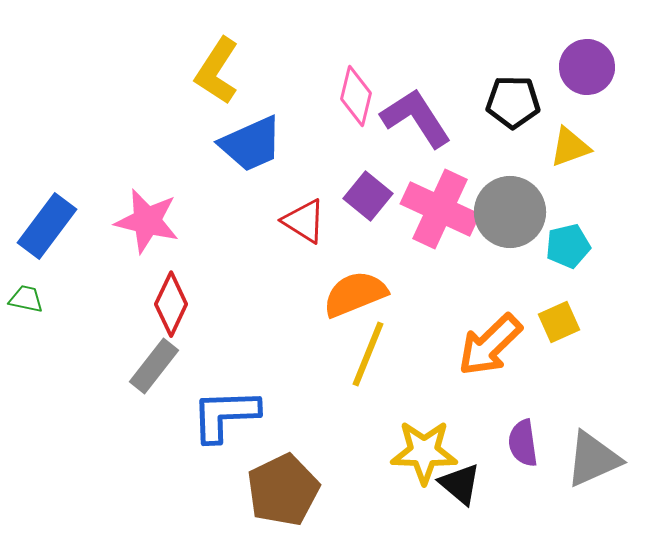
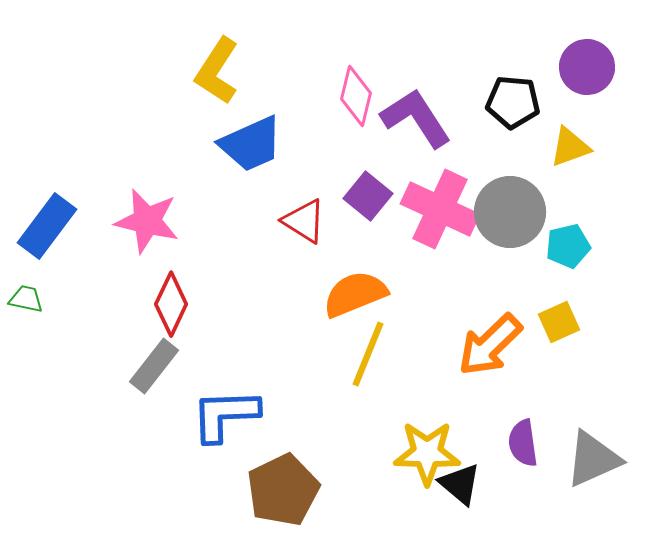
black pentagon: rotated 4 degrees clockwise
yellow star: moved 3 px right, 1 px down
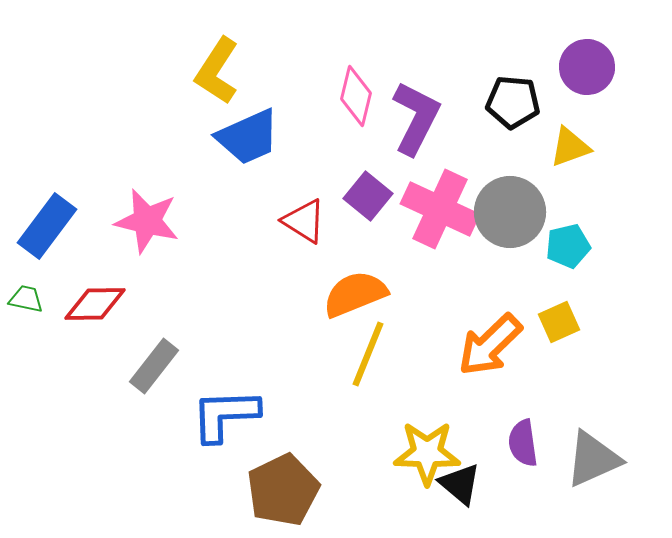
purple L-shape: rotated 60 degrees clockwise
blue trapezoid: moved 3 px left, 7 px up
red diamond: moved 76 px left; rotated 64 degrees clockwise
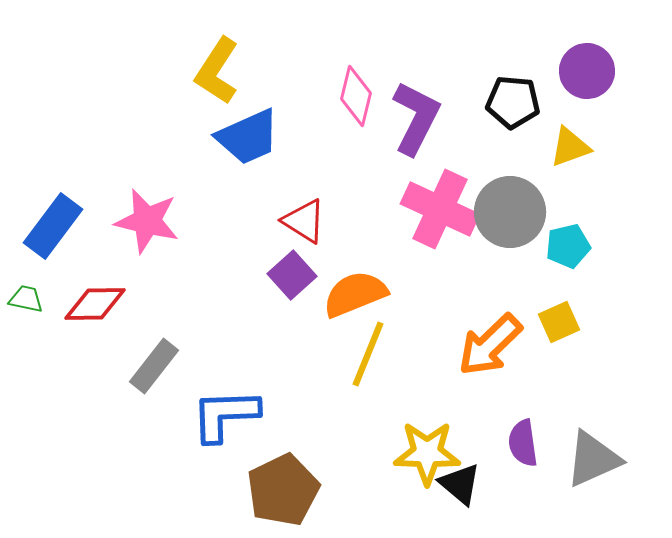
purple circle: moved 4 px down
purple square: moved 76 px left, 79 px down; rotated 9 degrees clockwise
blue rectangle: moved 6 px right
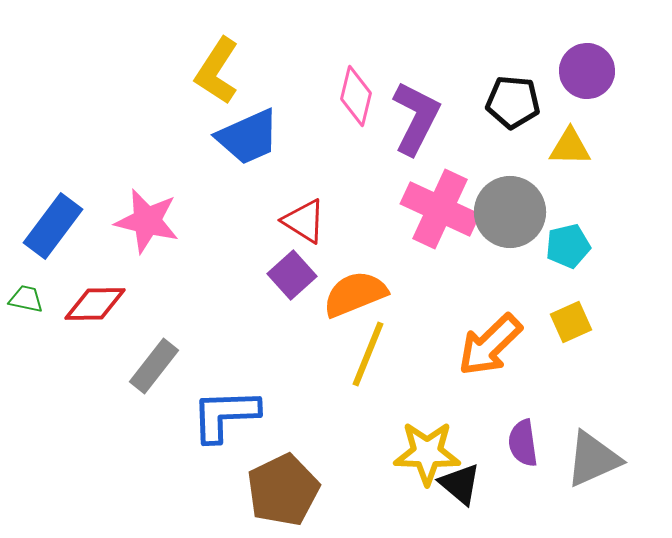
yellow triangle: rotated 21 degrees clockwise
yellow square: moved 12 px right
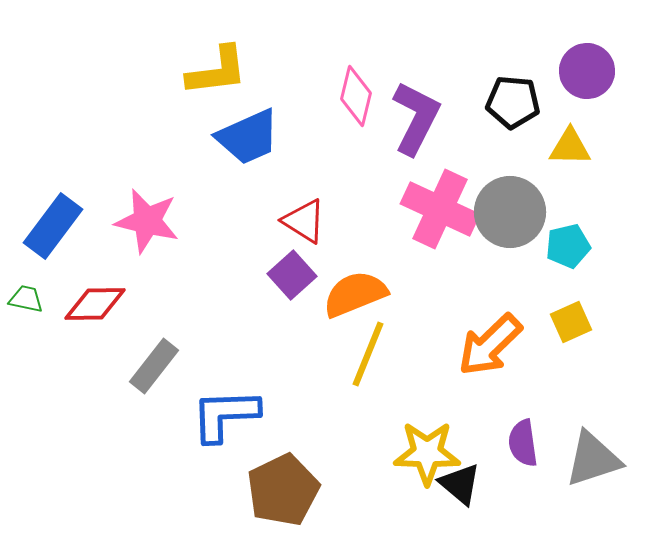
yellow L-shape: rotated 130 degrees counterclockwise
gray triangle: rotated 6 degrees clockwise
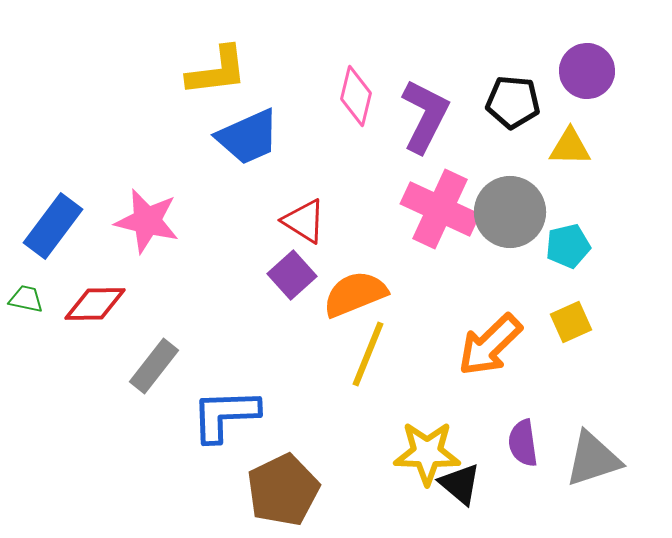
purple L-shape: moved 9 px right, 2 px up
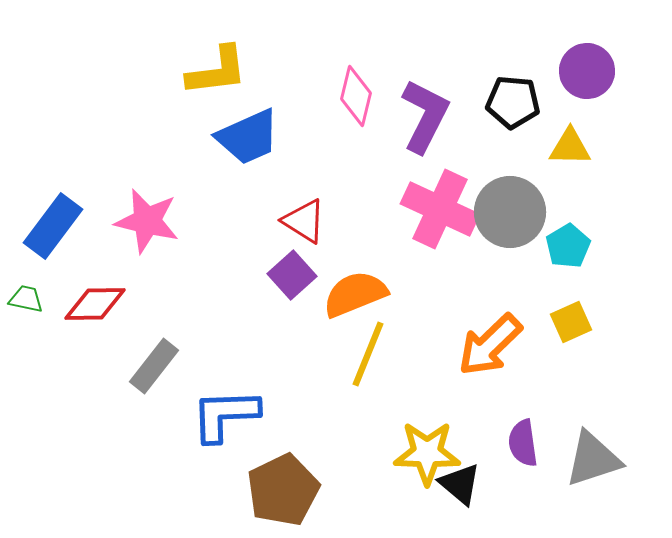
cyan pentagon: rotated 18 degrees counterclockwise
